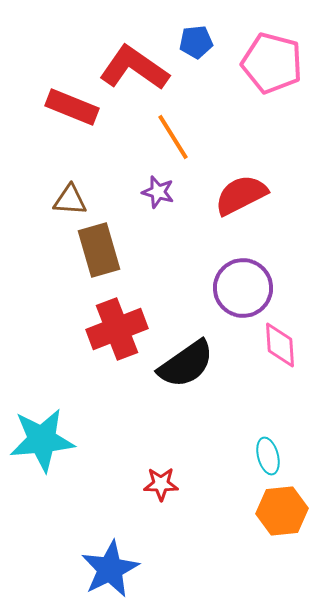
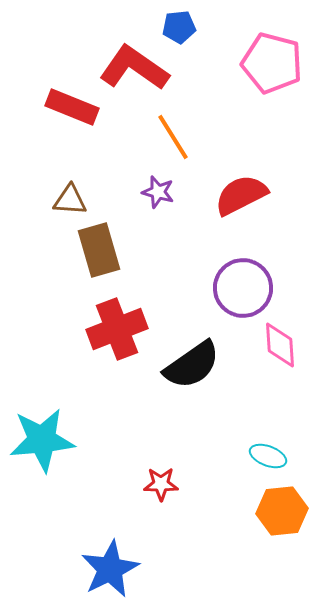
blue pentagon: moved 17 px left, 15 px up
black semicircle: moved 6 px right, 1 px down
cyan ellipse: rotated 54 degrees counterclockwise
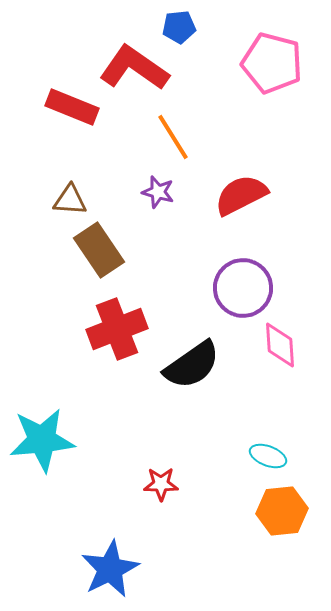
brown rectangle: rotated 18 degrees counterclockwise
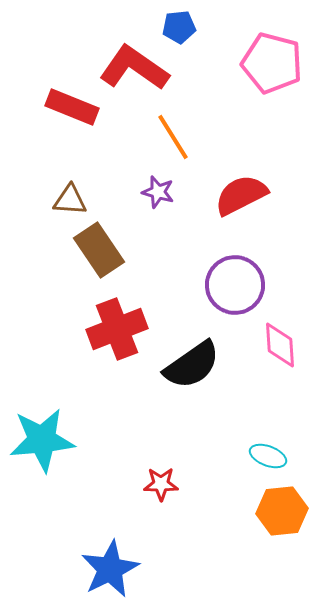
purple circle: moved 8 px left, 3 px up
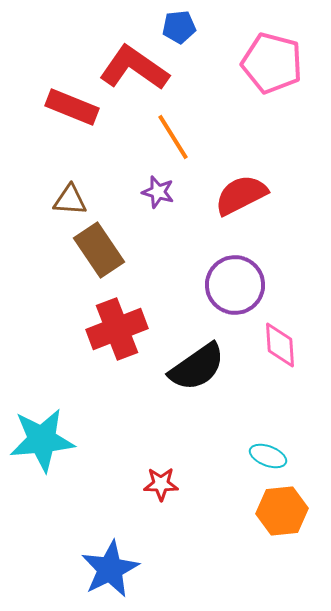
black semicircle: moved 5 px right, 2 px down
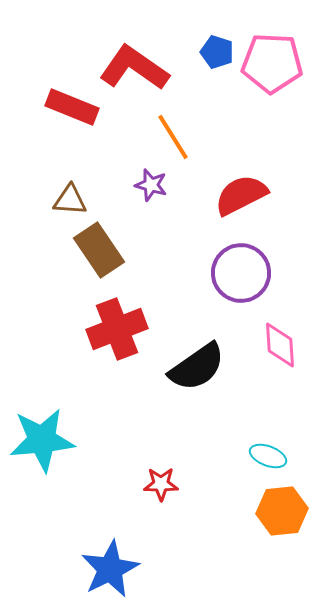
blue pentagon: moved 38 px right, 25 px down; rotated 24 degrees clockwise
pink pentagon: rotated 12 degrees counterclockwise
purple star: moved 7 px left, 7 px up
purple circle: moved 6 px right, 12 px up
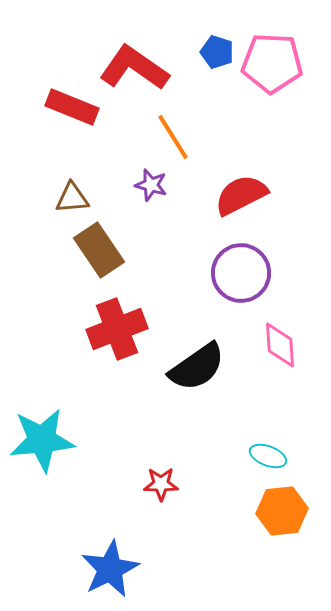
brown triangle: moved 2 px right, 2 px up; rotated 9 degrees counterclockwise
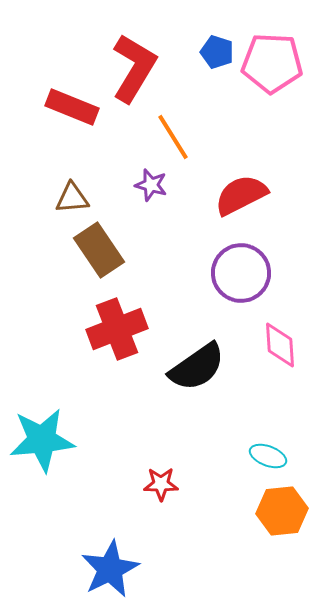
red L-shape: rotated 86 degrees clockwise
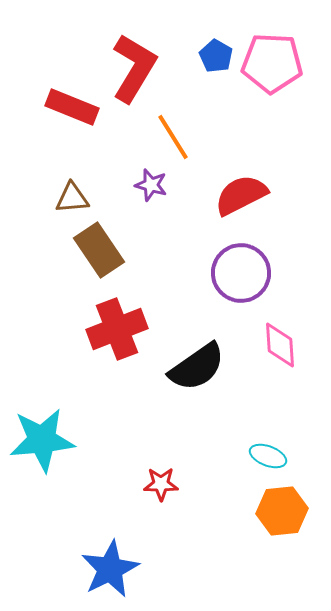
blue pentagon: moved 1 px left, 4 px down; rotated 12 degrees clockwise
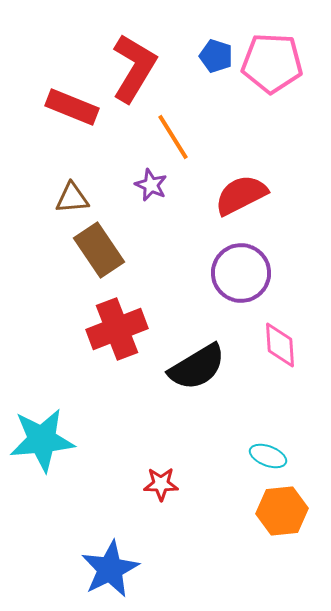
blue pentagon: rotated 12 degrees counterclockwise
purple star: rotated 8 degrees clockwise
black semicircle: rotated 4 degrees clockwise
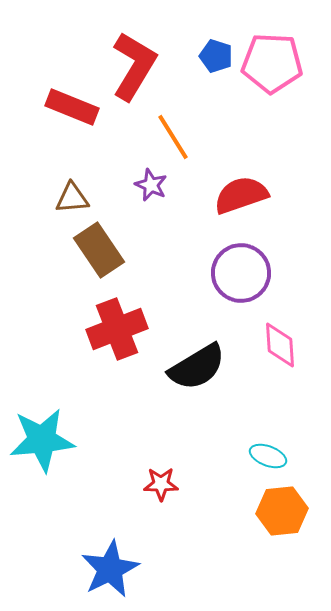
red L-shape: moved 2 px up
red semicircle: rotated 8 degrees clockwise
